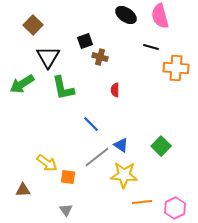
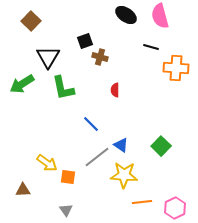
brown square: moved 2 px left, 4 px up
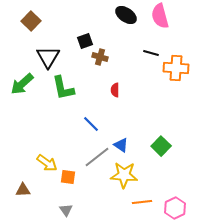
black line: moved 6 px down
green arrow: rotated 10 degrees counterclockwise
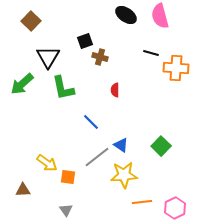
blue line: moved 2 px up
yellow star: rotated 8 degrees counterclockwise
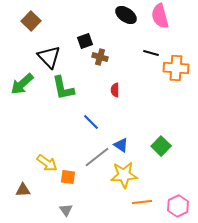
black triangle: moved 1 px right; rotated 15 degrees counterclockwise
pink hexagon: moved 3 px right, 2 px up
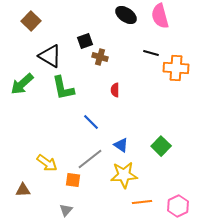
black triangle: moved 1 px right, 1 px up; rotated 15 degrees counterclockwise
gray line: moved 7 px left, 2 px down
orange square: moved 5 px right, 3 px down
gray triangle: rotated 16 degrees clockwise
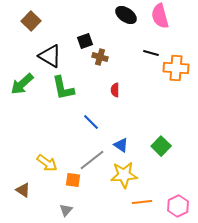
gray line: moved 2 px right, 1 px down
brown triangle: rotated 35 degrees clockwise
